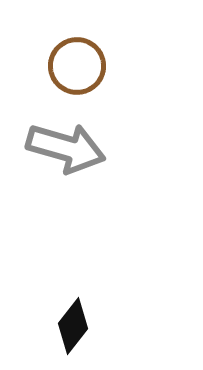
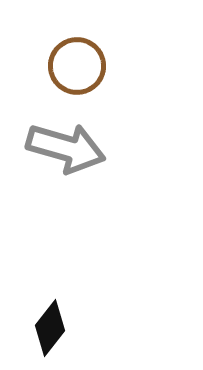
black diamond: moved 23 px left, 2 px down
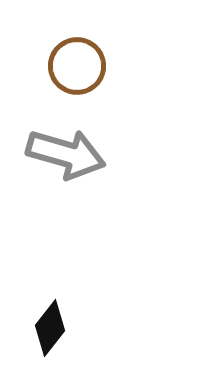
gray arrow: moved 6 px down
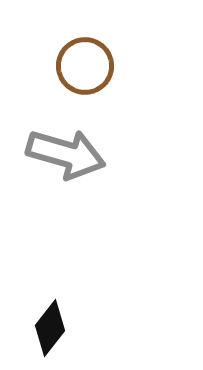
brown circle: moved 8 px right
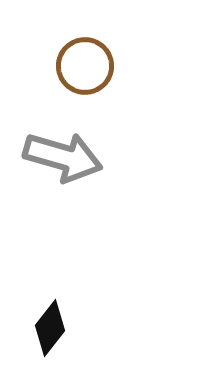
gray arrow: moved 3 px left, 3 px down
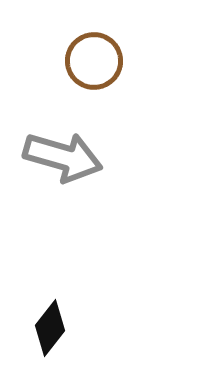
brown circle: moved 9 px right, 5 px up
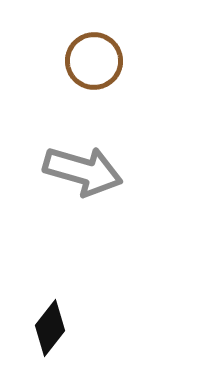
gray arrow: moved 20 px right, 14 px down
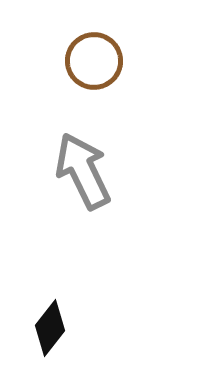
gray arrow: rotated 132 degrees counterclockwise
